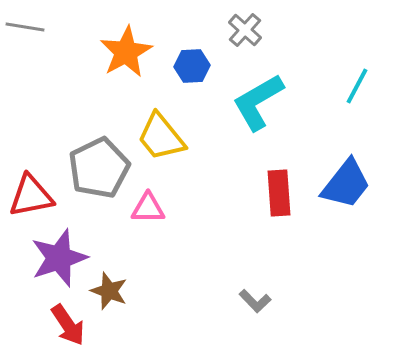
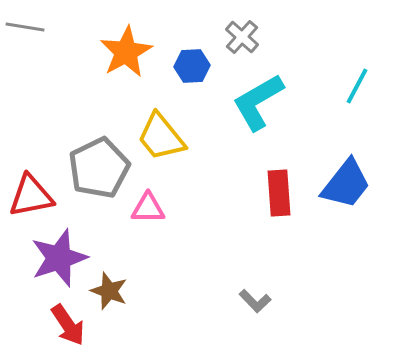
gray cross: moved 3 px left, 7 px down
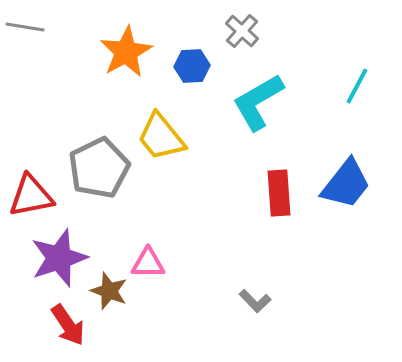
gray cross: moved 6 px up
pink triangle: moved 55 px down
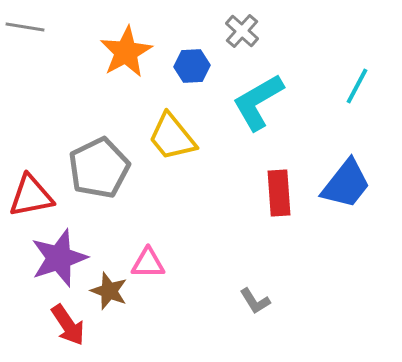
yellow trapezoid: moved 11 px right
gray L-shape: rotated 12 degrees clockwise
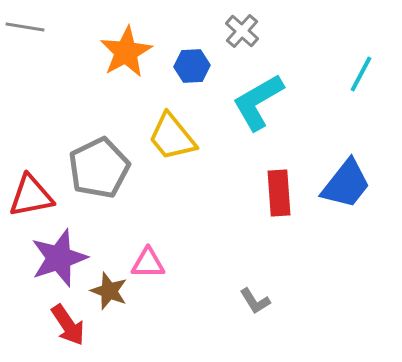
cyan line: moved 4 px right, 12 px up
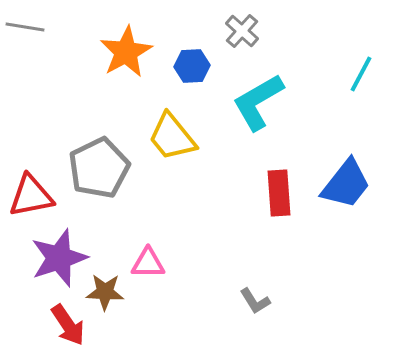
brown star: moved 4 px left, 1 px down; rotated 18 degrees counterclockwise
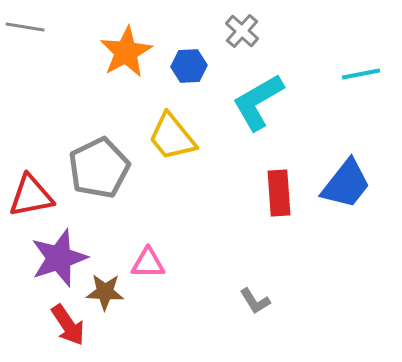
blue hexagon: moved 3 px left
cyan line: rotated 51 degrees clockwise
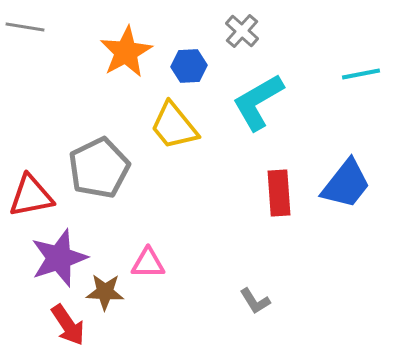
yellow trapezoid: moved 2 px right, 11 px up
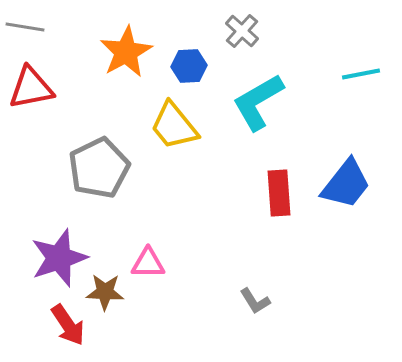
red triangle: moved 108 px up
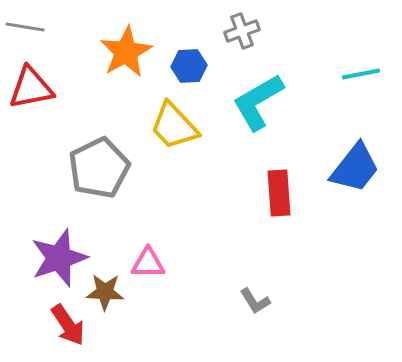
gray cross: rotated 28 degrees clockwise
yellow trapezoid: rotated 4 degrees counterclockwise
blue trapezoid: moved 9 px right, 16 px up
